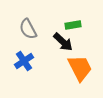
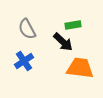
gray semicircle: moved 1 px left
orange trapezoid: rotated 56 degrees counterclockwise
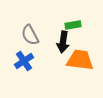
gray semicircle: moved 3 px right, 6 px down
black arrow: rotated 55 degrees clockwise
orange trapezoid: moved 8 px up
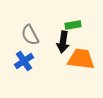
orange trapezoid: moved 1 px right, 1 px up
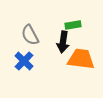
blue cross: rotated 12 degrees counterclockwise
